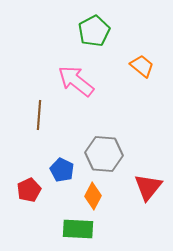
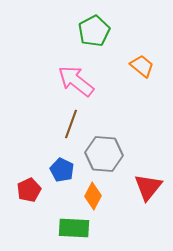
brown line: moved 32 px right, 9 px down; rotated 16 degrees clockwise
green rectangle: moved 4 px left, 1 px up
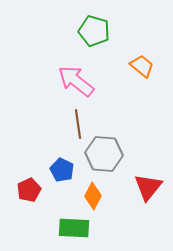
green pentagon: rotated 28 degrees counterclockwise
brown line: moved 7 px right; rotated 28 degrees counterclockwise
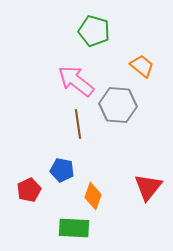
gray hexagon: moved 14 px right, 49 px up
blue pentagon: rotated 15 degrees counterclockwise
orange diamond: rotated 8 degrees counterclockwise
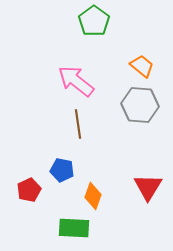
green pentagon: moved 10 px up; rotated 20 degrees clockwise
gray hexagon: moved 22 px right
red triangle: rotated 8 degrees counterclockwise
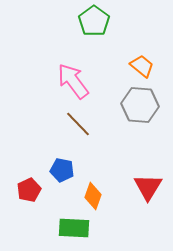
pink arrow: moved 3 px left; rotated 15 degrees clockwise
brown line: rotated 36 degrees counterclockwise
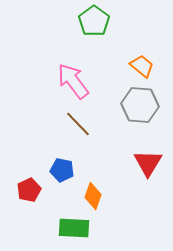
red triangle: moved 24 px up
